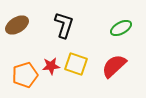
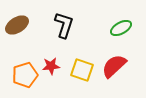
yellow square: moved 6 px right, 6 px down
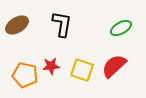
black L-shape: moved 2 px left, 1 px up; rotated 8 degrees counterclockwise
orange pentagon: rotated 30 degrees clockwise
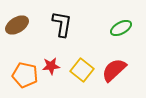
red semicircle: moved 4 px down
yellow square: rotated 20 degrees clockwise
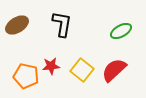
green ellipse: moved 3 px down
orange pentagon: moved 1 px right, 1 px down
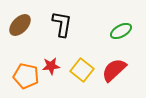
brown ellipse: moved 3 px right; rotated 15 degrees counterclockwise
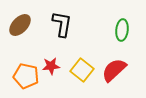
green ellipse: moved 1 px right, 1 px up; rotated 55 degrees counterclockwise
